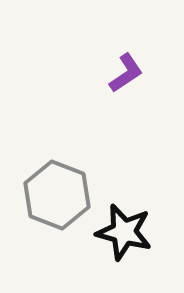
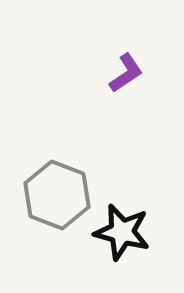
black star: moved 2 px left
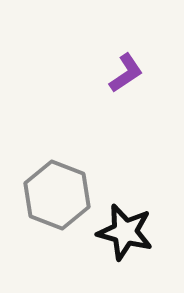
black star: moved 3 px right
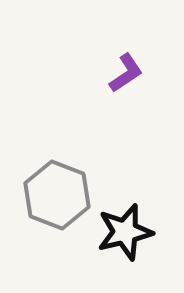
black star: rotated 28 degrees counterclockwise
